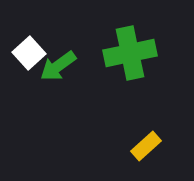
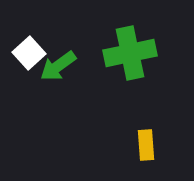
yellow rectangle: moved 1 px up; rotated 52 degrees counterclockwise
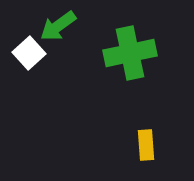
green arrow: moved 40 px up
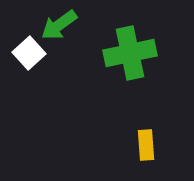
green arrow: moved 1 px right, 1 px up
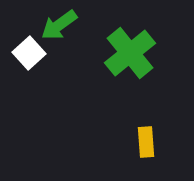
green cross: rotated 27 degrees counterclockwise
yellow rectangle: moved 3 px up
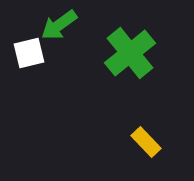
white square: rotated 28 degrees clockwise
yellow rectangle: rotated 40 degrees counterclockwise
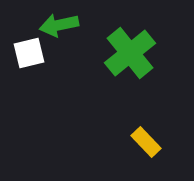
green arrow: rotated 24 degrees clockwise
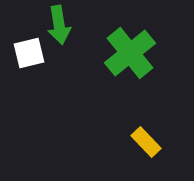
green arrow: rotated 87 degrees counterclockwise
